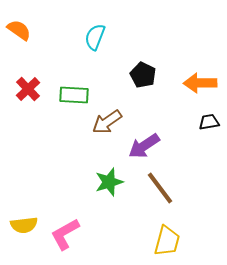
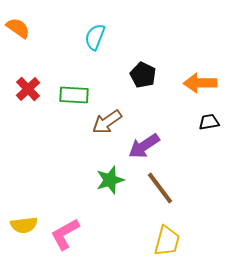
orange semicircle: moved 1 px left, 2 px up
green star: moved 1 px right, 2 px up
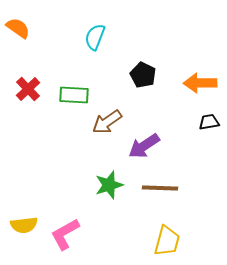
green star: moved 1 px left, 5 px down
brown line: rotated 51 degrees counterclockwise
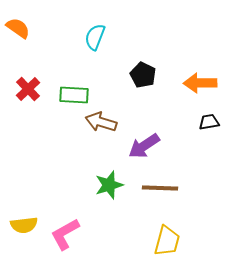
brown arrow: moved 6 px left; rotated 52 degrees clockwise
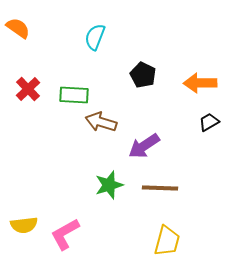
black trapezoid: rotated 20 degrees counterclockwise
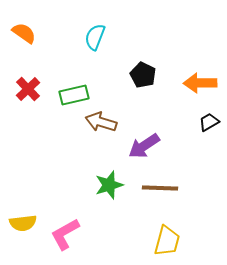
orange semicircle: moved 6 px right, 5 px down
green rectangle: rotated 16 degrees counterclockwise
yellow semicircle: moved 1 px left, 2 px up
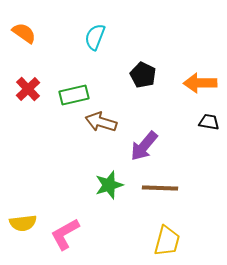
black trapezoid: rotated 40 degrees clockwise
purple arrow: rotated 16 degrees counterclockwise
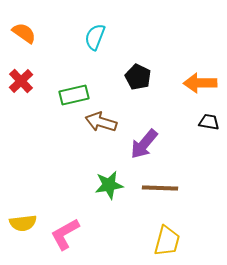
black pentagon: moved 5 px left, 2 px down
red cross: moved 7 px left, 8 px up
purple arrow: moved 2 px up
green star: rotated 8 degrees clockwise
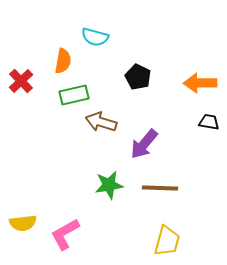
orange semicircle: moved 39 px right, 28 px down; rotated 65 degrees clockwise
cyan semicircle: rotated 96 degrees counterclockwise
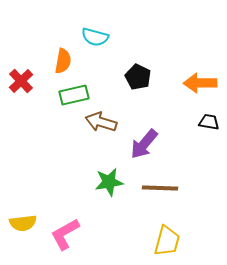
green star: moved 3 px up
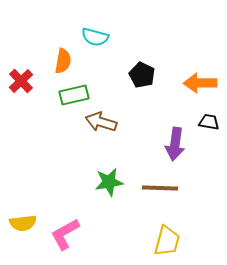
black pentagon: moved 4 px right, 2 px up
purple arrow: moved 31 px right; rotated 32 degrees counterclockwise
